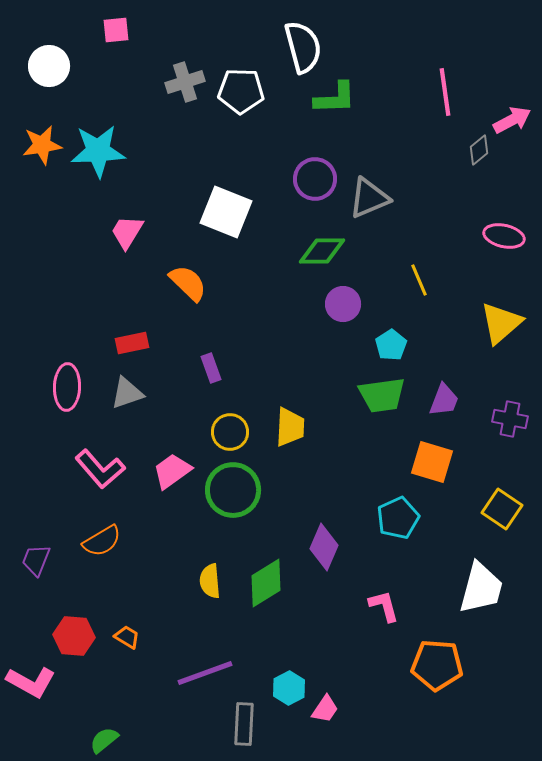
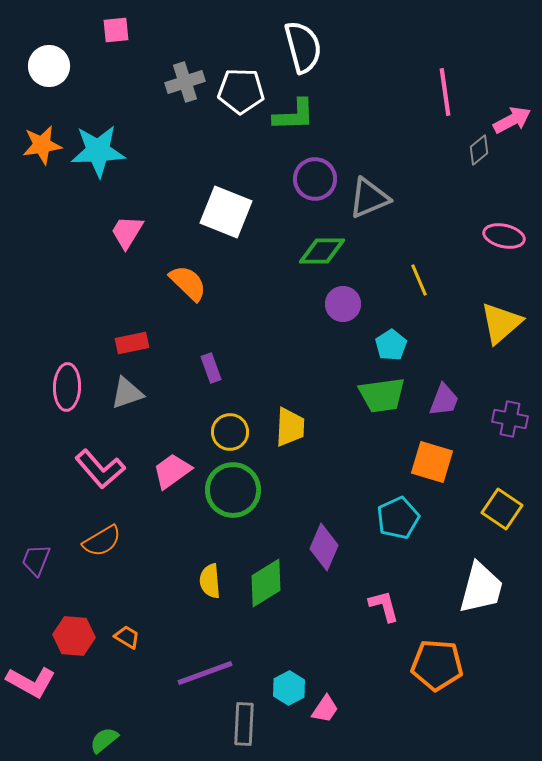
green L-shape at (335, 98): moved 41 px left, 17 px down
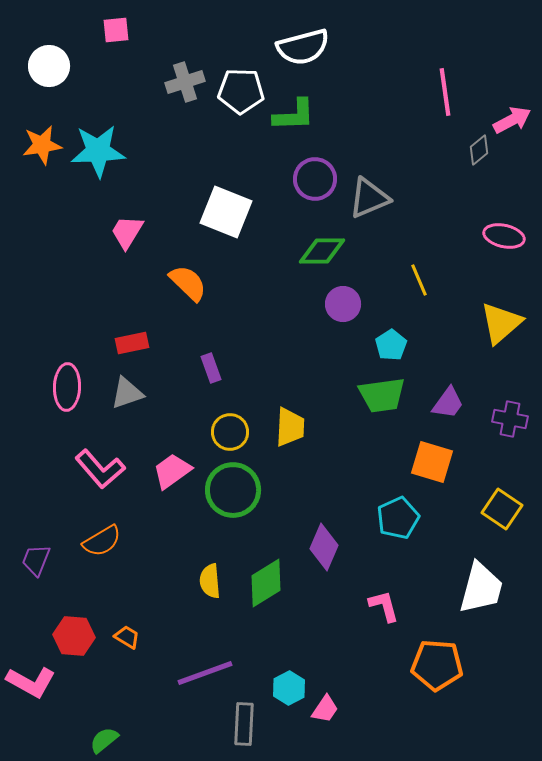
white semicircle at (303, 47): rotated 90 degrees clockwise
purple trapezoid at (444, 400): moved 4 px right, 3 px down; rotated 15 degrees clockwise
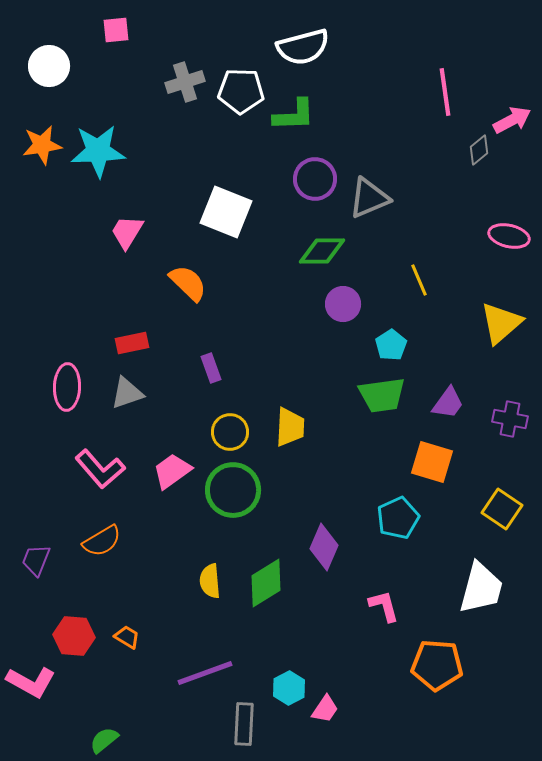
pink ellipse at (504, 236): moved 5 px right
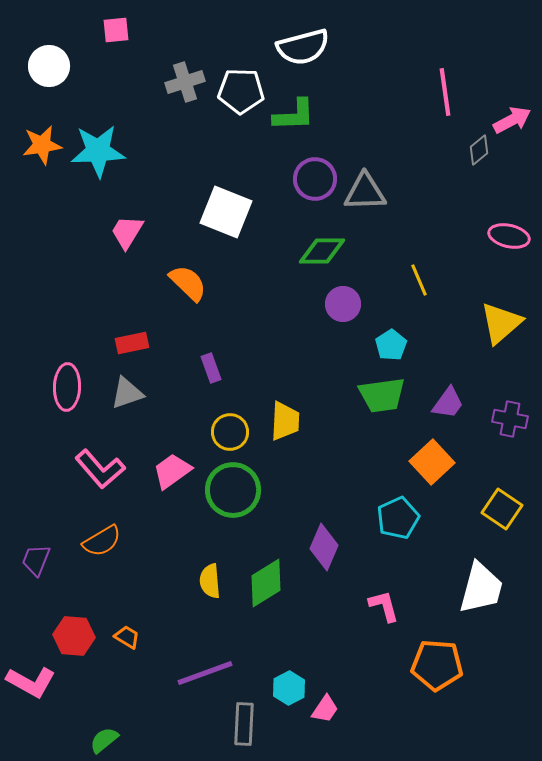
gray triangle at (369, 198): moved 4 px left, 6 px up; rotated 21 degrees clockwise
yellow trapezoid at (290, 427): moved 5 px left, 6 px up
orange square at (432, 462): rotated 30 degrees clockwise
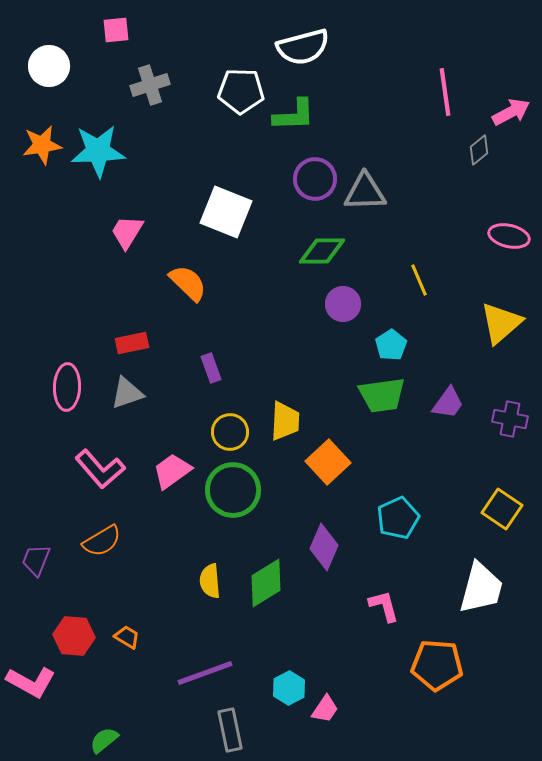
gray cross at (185, 82): moved 35 px left, 3 px down
pink arrow at (512, 120): moved 1 px left, 8 px up
orange square at (432, 462): moved 104 px left
gray rectangle at (244, 724): moved 14 px left, 6 px down; rotated 15 degrees counterclockwise
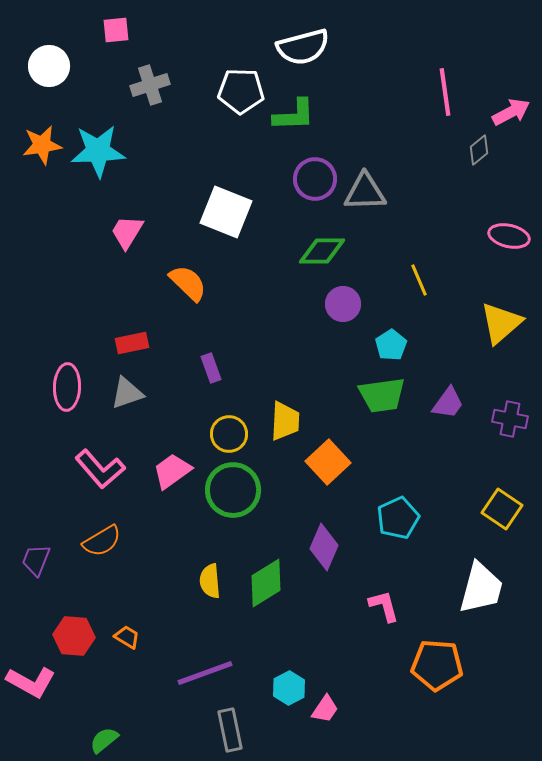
yellow circle at (230, 432): moved 1 px left, 2 px down
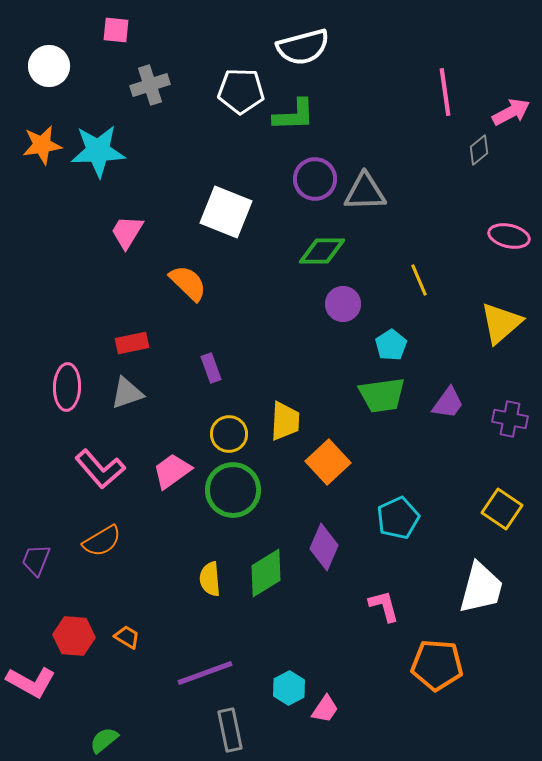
pink square at (116, 30): rotated 12 degrees clockwise
yellow semicircle at (210, 581): moved 2 px up
green diamond at (266, 583): moved 10 px up
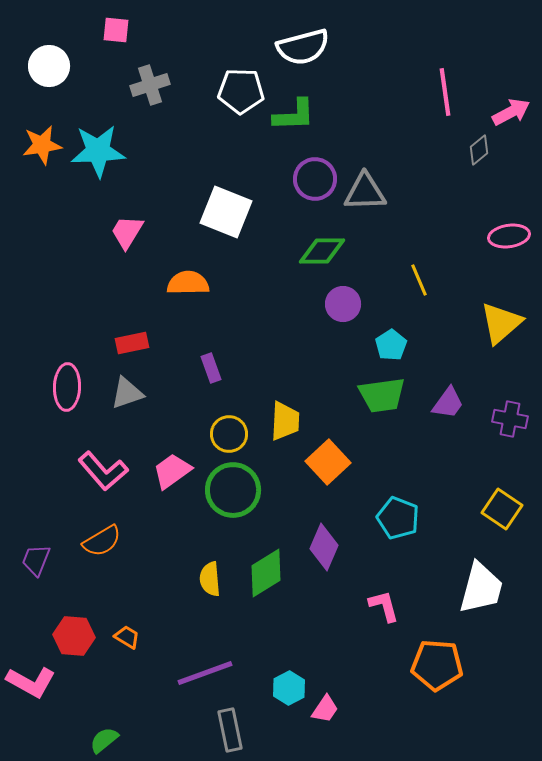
pink ellipse at (509, 236): rotated 21 degrees counterclockwise
orange semicircle at (188, 283): rotated 45 degrees counterclockwise
pink L-shape at (100, 469): moved 3 px right, 2 px down
cyan pentagon at (398, 518): rotated 27 degrees counterclockwise
